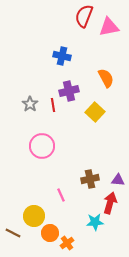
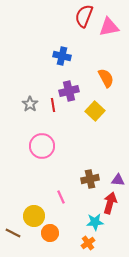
yellow square: moved 1 px up
pink line: moved 2 px down
orange cross: moved 21 px right
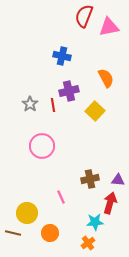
yellow circle: moved 7 px left, 3 px up
brown line: rotated 14 degrees counterclockwise
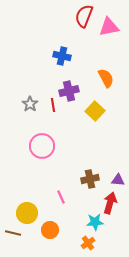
orange circle: moved 3 px up
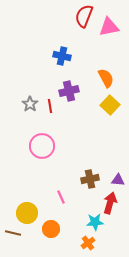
red line: moved 3 px left, 1 px down
yellow square: moved 15 px right, 6 px up
orange circle: moved 1 px right, 1 px up
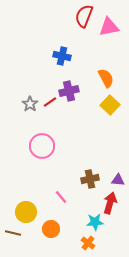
red line: moved 4 px up; rotated 64 degrees clockwise
pink line: rotated 16 degrees counterclockwise
yellow circle: moved 1 px left, 1 px up
orange cross: rotated 16 degrees counterclockwise
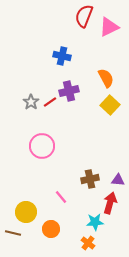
pink triangle: rotated 15 degrees counterclockwise
gray star: moved 1 px right, 2 px up
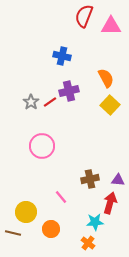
pink triangle: moved 2 px right, 1 px up; rotated 25 degrees clockwise
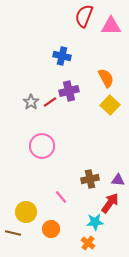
red arrow: rotated 20 degrees clockwise
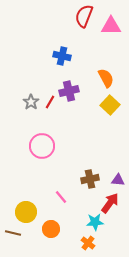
red line: rotated 24 degrees counterclockwise
